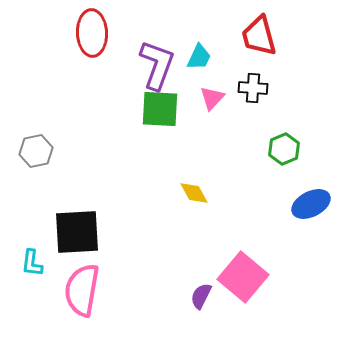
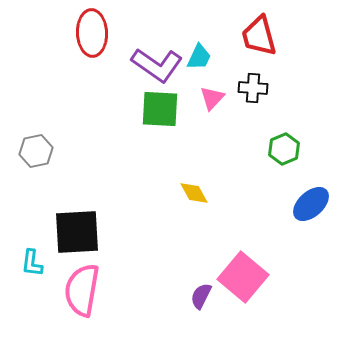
purple L-shape: rotated 105 degrees clockwise
blue ellipse: rotated 15 degrees counterclockwise
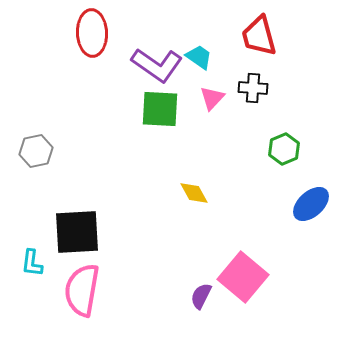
cyan trapezoid: rotated 80 degrees counterclockwise
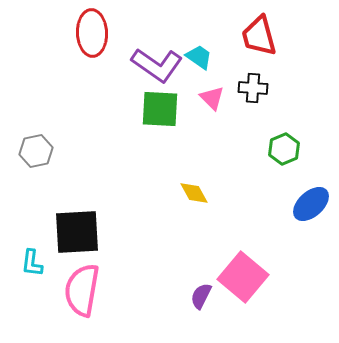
pink triangle: rotated 28 degrees counterclockwise
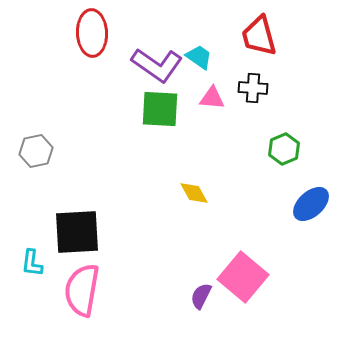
pink triangle: rotated 40 degrees counterclockwise
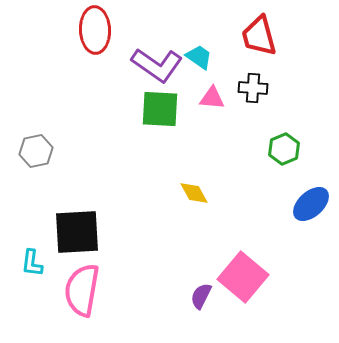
red ellipse: moved 3 px right, 3 px up
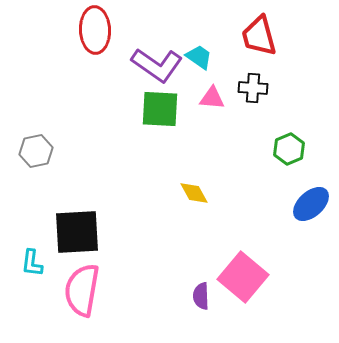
green hexagon: moved 5 px right
purple semicircle: rotated 28 degrees counterclockwise
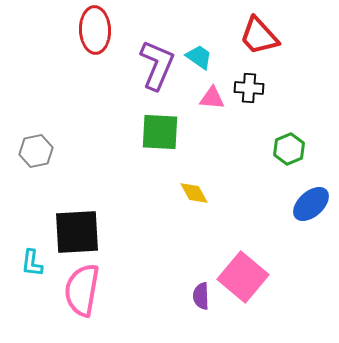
red trapezoid: rotated 27 degrees counterclockwise
purple L-shape: rotated 102 degrees counterclockwise
black cross: moved 4 px left
green square: moved 23 px down
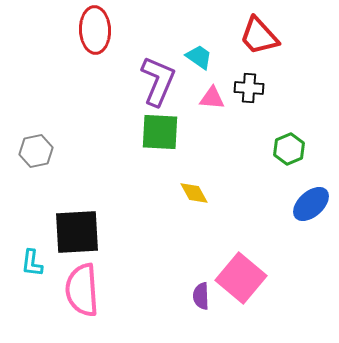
purple L-shape: moved 1 px right, 16 px down
pink square: moved 2 px left, 1 px down
pink semicircle: rotated 14 degrees counterclockwise
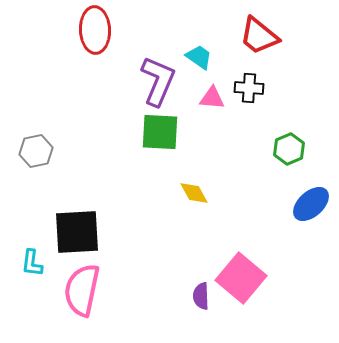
red trapezoid: rotated 9 degrees counterclockwise
pink semicircle: rotated 16 degrees clockwise
